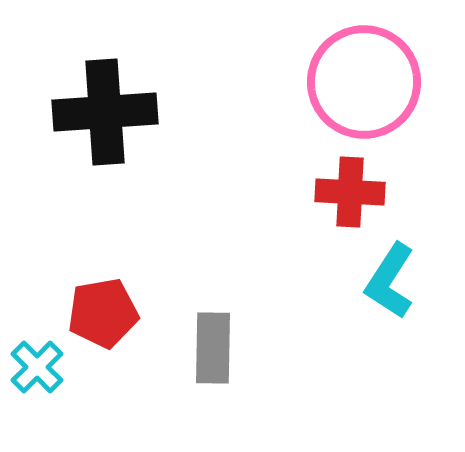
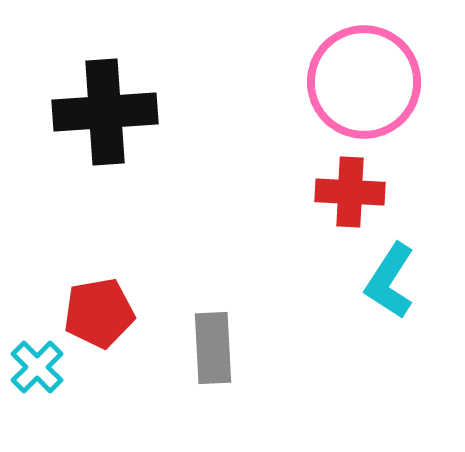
red pentagon: moved 4 px left
gray rectangle: rotated 4 degrees counterclockwise
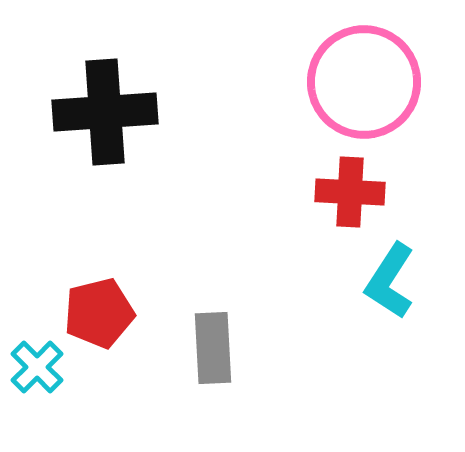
red pentagon: rotated 4 degrees counterclockwise
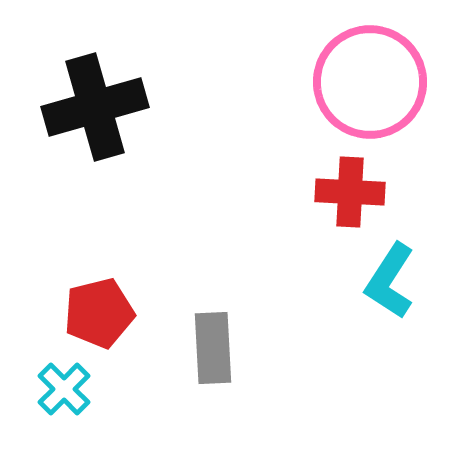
pink circle: moved 6 px right
black cross: moved 10 px left, 5 px up; rotated 12 degrees counterclockwise
cyan cross: moved 27 px right, 22 px down
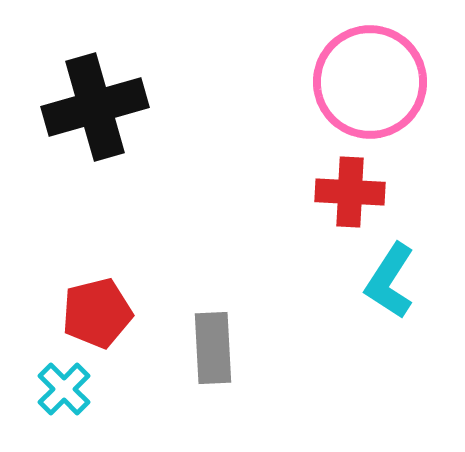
red pentagon: moved 2 px left
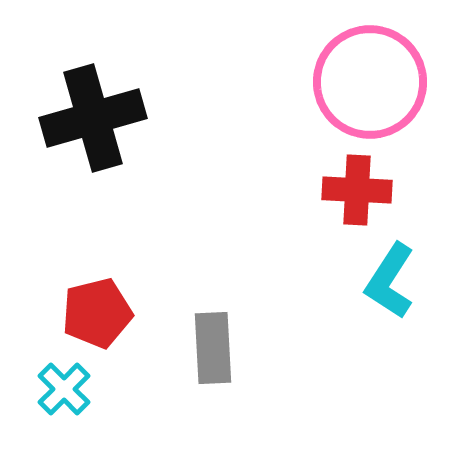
black cross: moved 2 px left, 11 px down
red cross: moved 7 px right, 2 px up
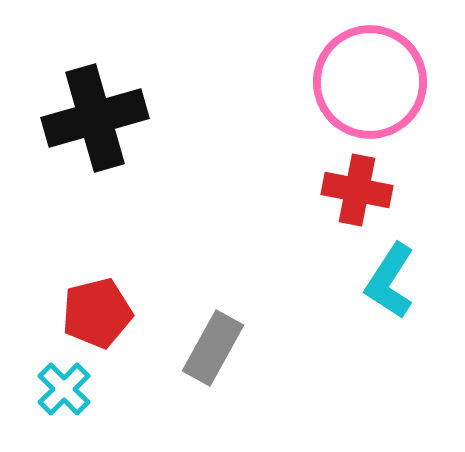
black cross: moved 2 px right
red cross: rotated 8 degrees clockwise
gray rectangle: rotated 32 degrees clockwise
